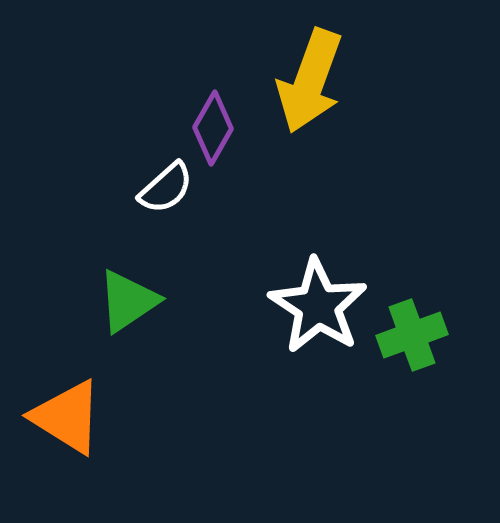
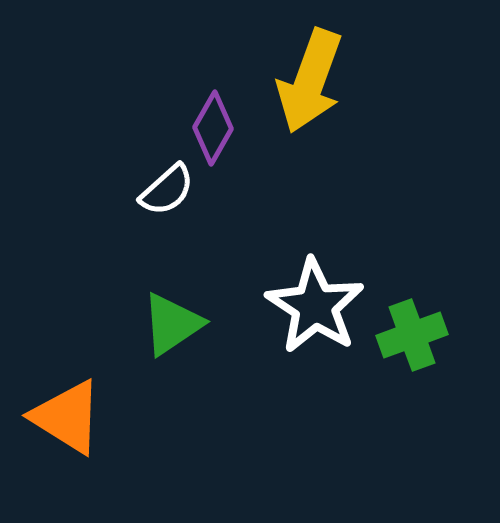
white semicircle: moved 1 px right, 2 px down
green triangle: moved 44 px right, 23 px down
white star: moved 3 px left
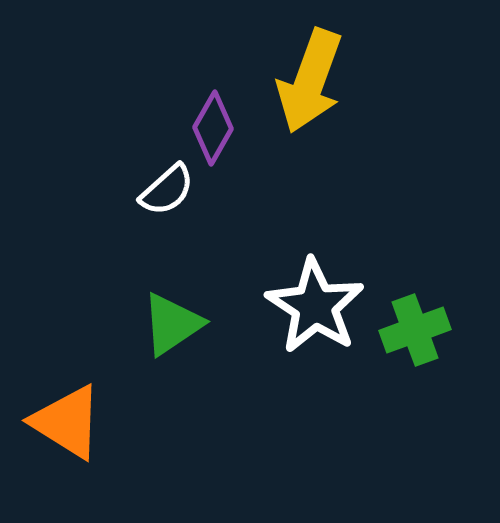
green cross: moved 3 px right, 5 px up
orange triangle: moved 5 px down
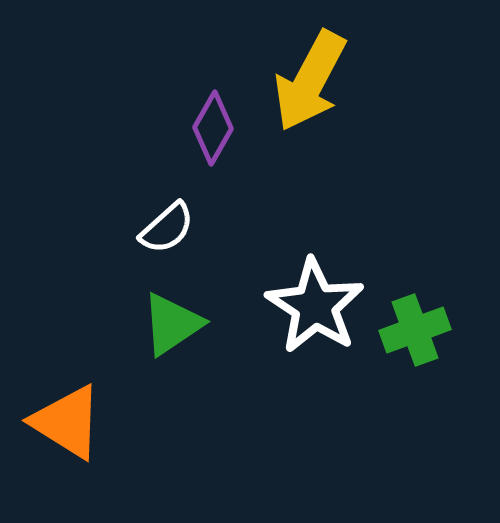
yellow arrow: rotated 8 degrees clockwise
white semicircle: moved 38 px down
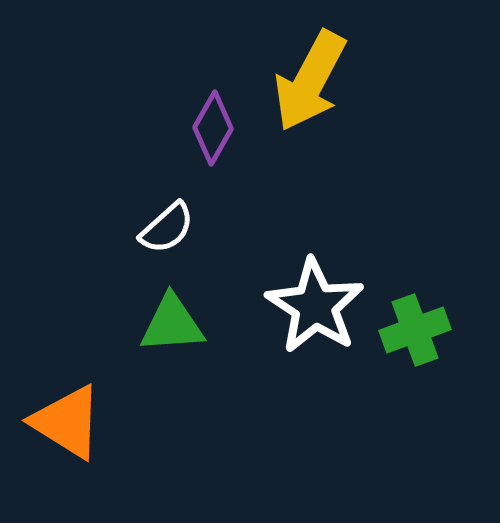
green triangle: rotated 30 degrees clockwise
